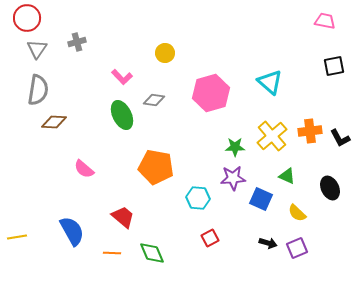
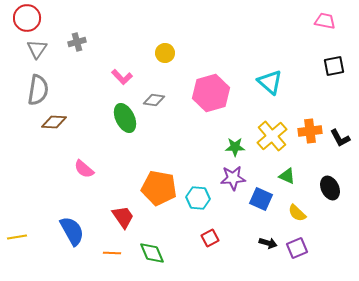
green ellipse: moved 3 px right, 3 px down
orange pentagon: moved 3 px right, 21 px down
red trapezoid: rotated 15 degrees clockwise
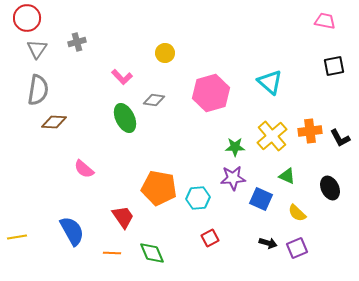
cyan hexagon: rotated 10 degrees counterclockwise
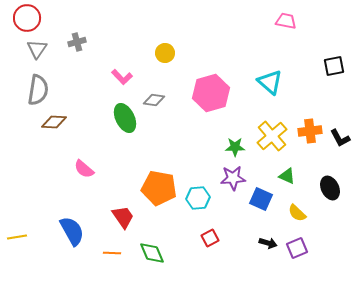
pink trapezoid: moved 39 px left
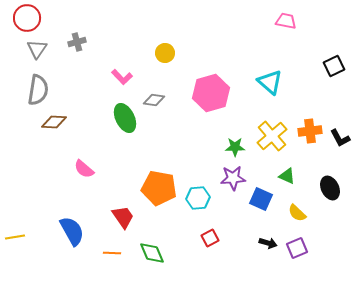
black square: rotated 15 degrees counterclockwise
yellow line: moved 2 px left
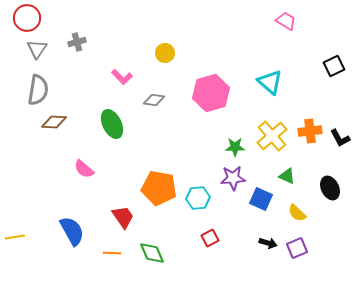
pink trapezoid: rotated 20 degrees clockwise
green ellipse: moved 13 px left, 6 px down
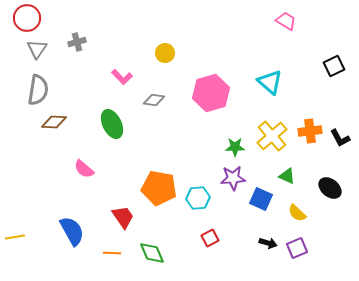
black ellipse: rotated 25 degrees counterclockwise
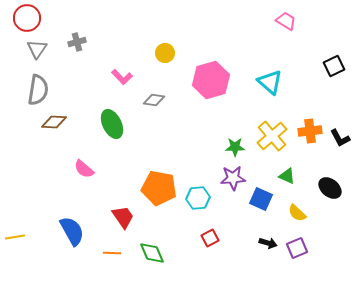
pink hexagon: moved 13 px up
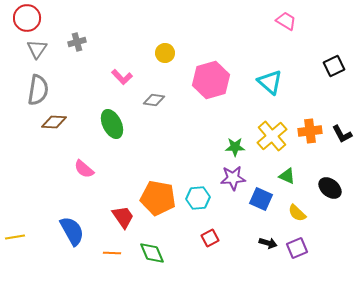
black L-shape: moved 2 px right, 4 px up
orange pentagon: moved 1 px left, 10 px down
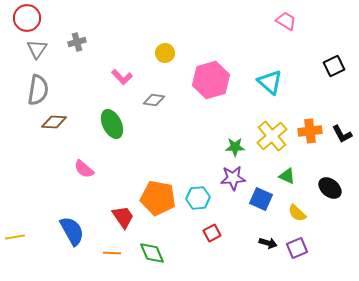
red square: moved 2 px right, 5 px up
